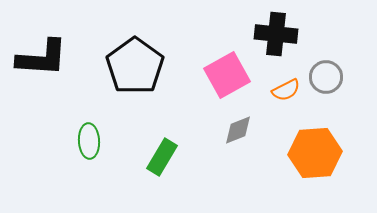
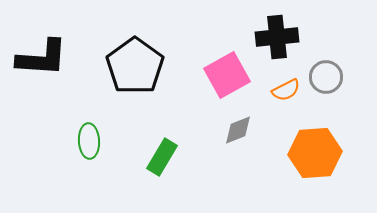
black cross: moved 1 px right, 3 px down; rotated 12 degrees counterclockwise
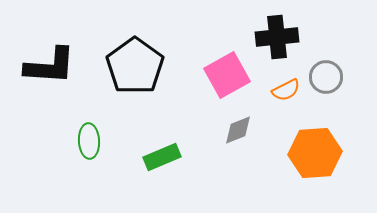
black L-shape: moved 8 px right, 8 px down
green rectangle: rotated 36 degrees clockwise
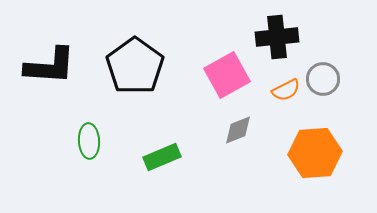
gray circle: moved 3 px left, 2 px down
